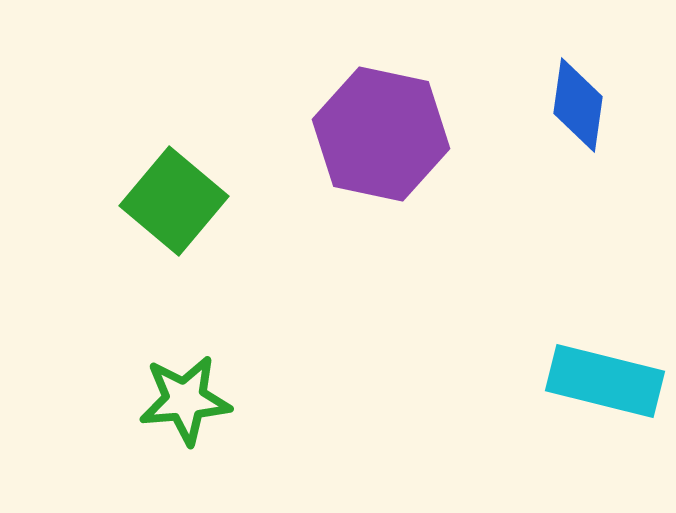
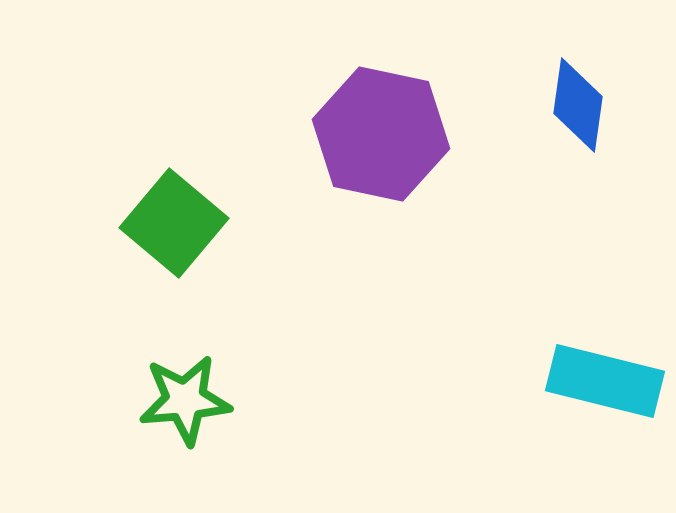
green square: moved 22 px down
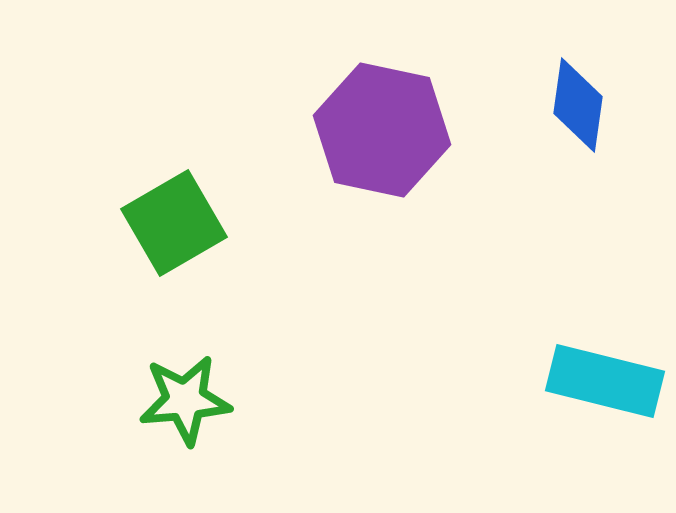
purple hexagon: moved 1 px right, 4 px up
green square: rotated 20 degrees clockwise
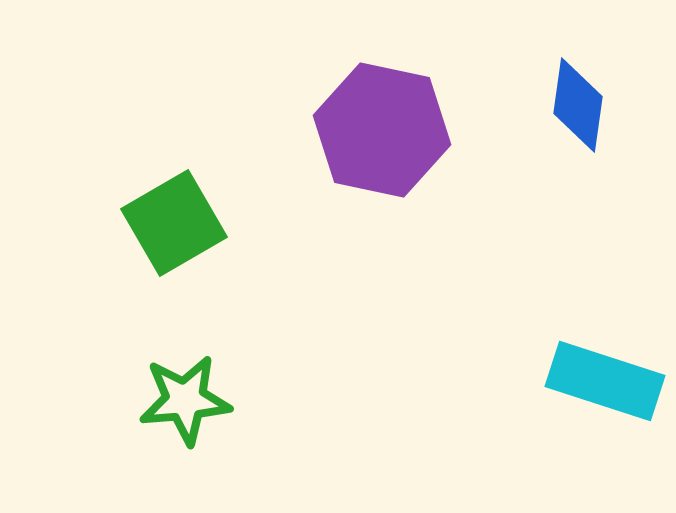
cyan rectangle: rotated 4 degrees clockwise
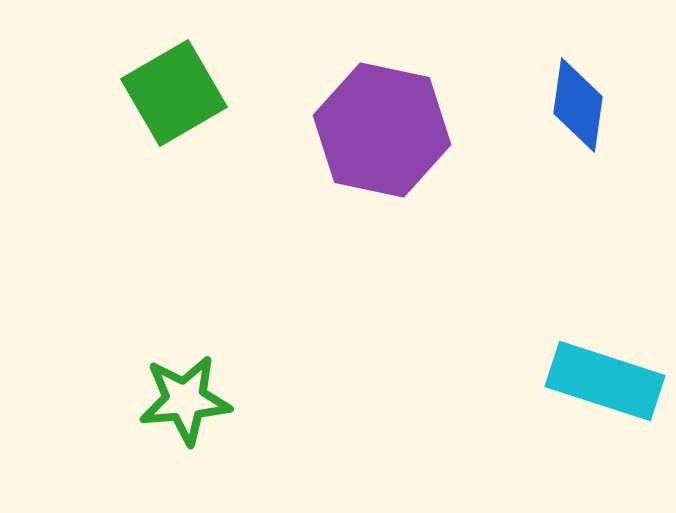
green square: moved 130 px up
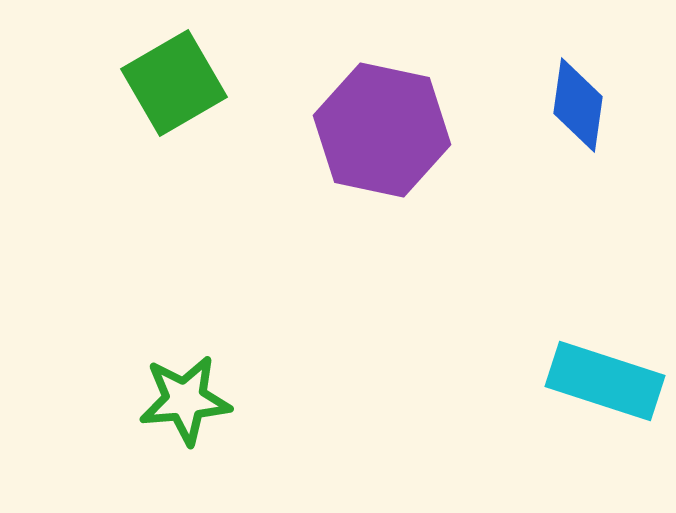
green square: moved 10 px up
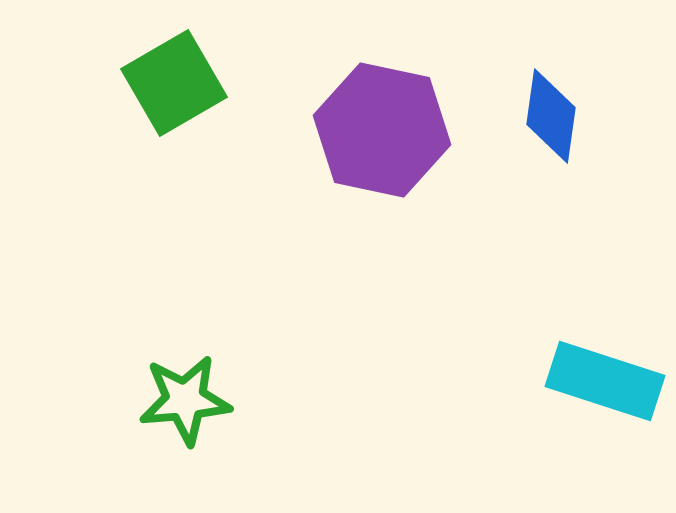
blue diamond: moved 27 px left, 11 px down
